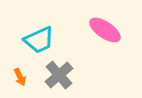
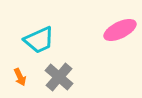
pink ellipse: moved 15 px right; rotated 60 degrees counterclockwise
gray cross: moved 2 px down; rotated 8 degrees counterclockwise
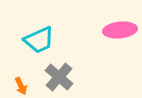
pink ellipse: rotated 20 degrees clockwise
orange arrow: moved 1 px right, 9 px down
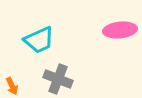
gray cross: moved 1 px left, 2 px down; rotated 20 degrees counterclockwise
orange arrow: moved 9 px left
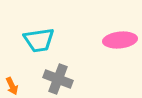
pink ellipse: moved 10 px down
cyan trapezoid: rotated 16 degrees clockwise
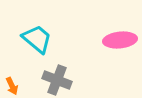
cyan trapezoid: moved 2 px left, 1 px up; rotated 132 degrees counterclockwise
gray cross: moved 1 px left, 1 px down
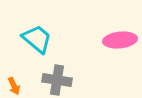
gray cross: rotated 12 degrees counterclockwise
orange arrow: moved 2 px right
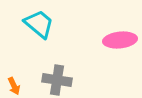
cyan trapezoid: moved 2 px right, 15 px up
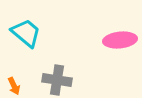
cyan trapezoid: moved 13 px left, 9 px down
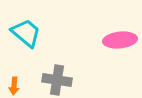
orange arrow: rotated 30 degrees clockwise
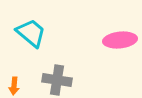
cyan trapezoid: moved 5 px right
